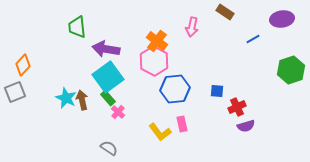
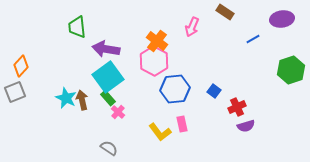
pink arrow: rotated 12 degrees clockwise
orange diamond: moved 2 px left, 1 px down
blue square: moved 3 px left; rotated 32 degrees clockwise
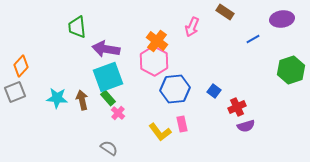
cyan square: rotated 16 degrees clockwise
cyan star: moved 9 px left; rotated 20 degrees counterclockwise
pink cross: moved 1 px down
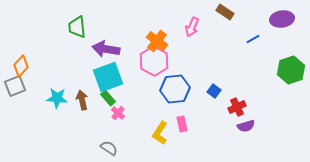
gray square: moved 6 px up
yellow L-shape: moved 1 px down; rotated 70 degrees clockwise
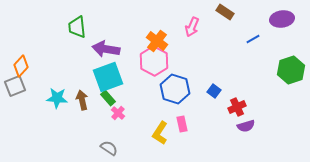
blue hexagon: rotated 24 degrees clockwise
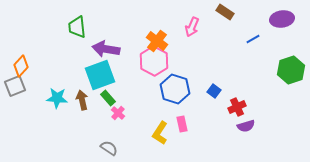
cyan square: moved 8 px left, 2 px up
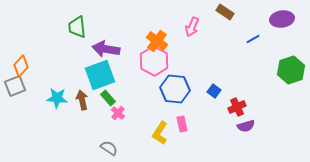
blue hexagon: rotated 12 degrees counterclockwise
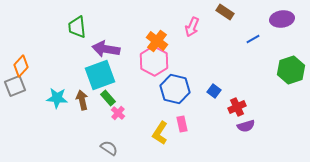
blue hexagon: rotated 8 degrees clockwise
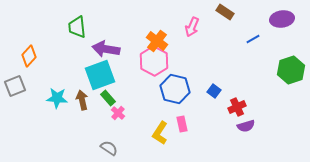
orange diamond: moved 8 px right, 10 px up
